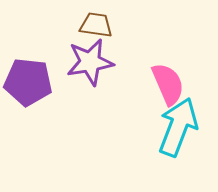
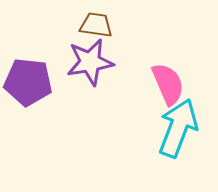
cyan arrow: moved 1 px down
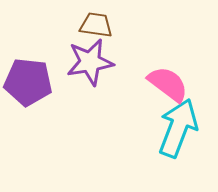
pink semicircle: rotated 30 degrees counterclockwise
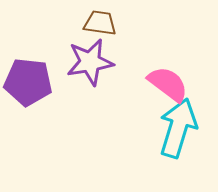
brown trapezoid: moved 4 px right, 2 px up
cyan arrow: rotated 4 degrees counterclockwise
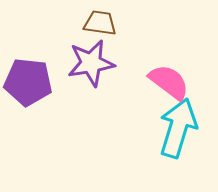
purple star: moved 1 px right, 1 px down
pink semicircle: moved 1 px right, 2 px up
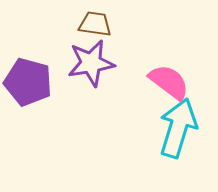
brown trapezoid: moved 5 px left, 1 px down
purple pentagon: rotated 9 degrees clockwise
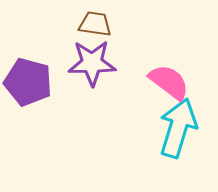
purple star: moved 1 px right; rotated 9 degrees clockwise
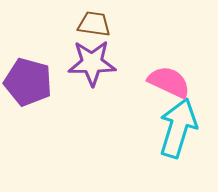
brown trapezoid: moved 1 px left
pink semicircle: rotated 12 degrees counterclockwise
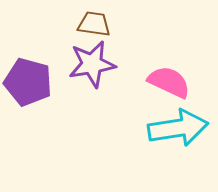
purple star: moved 1 px down; rotated 9 degrees counterclockwise
cyan arrow: rotated 64 degrees clockwise
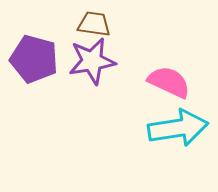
purple star: moved 3 px up
purple pentagon: moved 6 px right, 23 px up
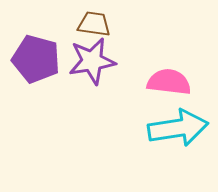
purple pentagon: moved 2 px right
pink semicircle: rotated 18 degrees counterclockwise
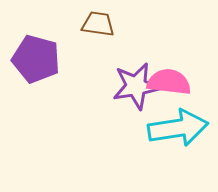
brown trapezoid: moved 4 px right
purple star: moved 44 px right, 25 px down
